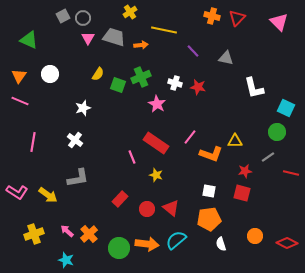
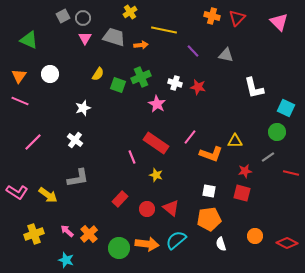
pink triangle at (88, 38): moved 3 px left
gray triangle at (226, 58): moved 3 px up
pink line at (33, 142): rotated 36 degrees clockwise
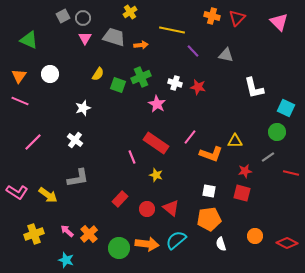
yellow line at (164, 30): moved 8 px right
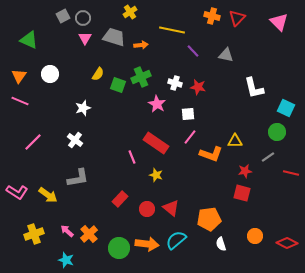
white square at (209, 191): moved 21 px left, 77 px up; rotated 16 degrees counterclockwise
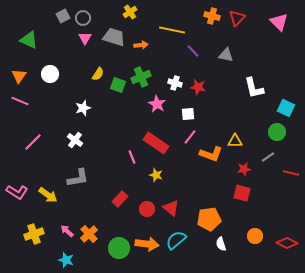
red star at (245, 171): moved 1 px left, 2 px up
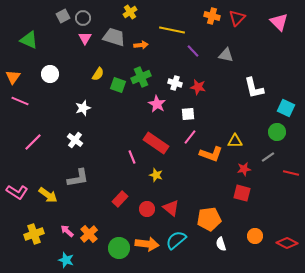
orange triangle at (19, 76): moved 6 px left, 1 px down
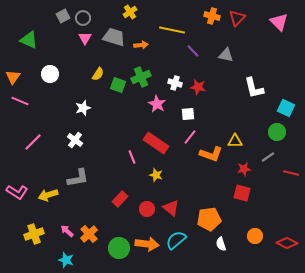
yellow arrow at (48, 195): rotated 126 degrees clockwise
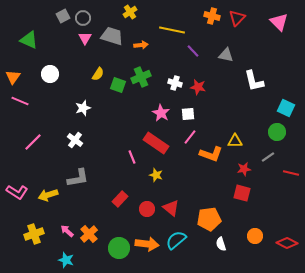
gray trapezoid at (114, 37): moved 2 px left, 1 px up
white L-shape at (254, 88): moved 7 px up
pink star at (157, 104): moved 4 px right, 9 px down
